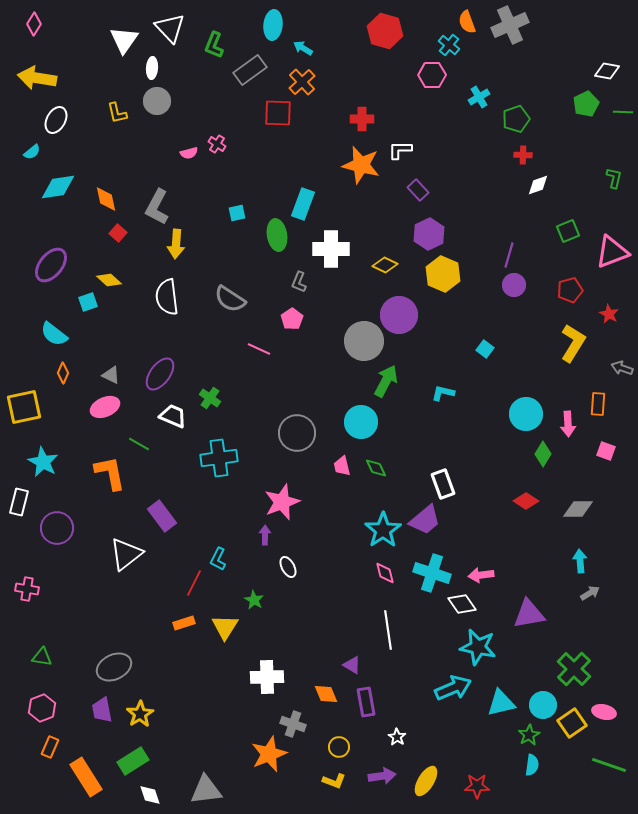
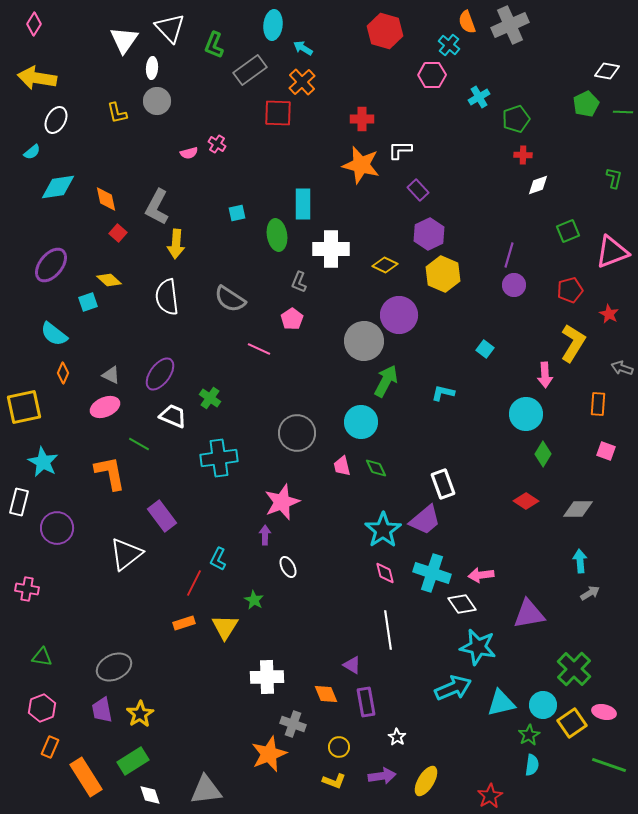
cyan rectangle at (303, 204): rotated 20 degrees counterclockwise
pink arrow at (568, 424): moved 23 px left, 49 px up
red star at (477, 786): moved 13 px right, 10 px down; rotated 30 degrees counterclockwise
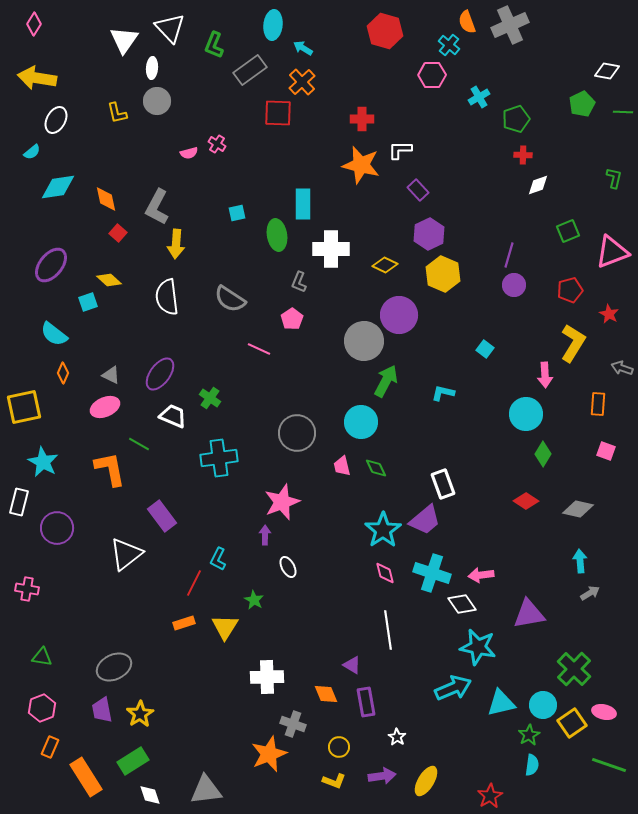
green pentagon at (586, 104): moved 4 px left
orange L-shape at (110, 473): moved 4 px up
gray diamond at (578, 509): rotated 12 degrees clockwise
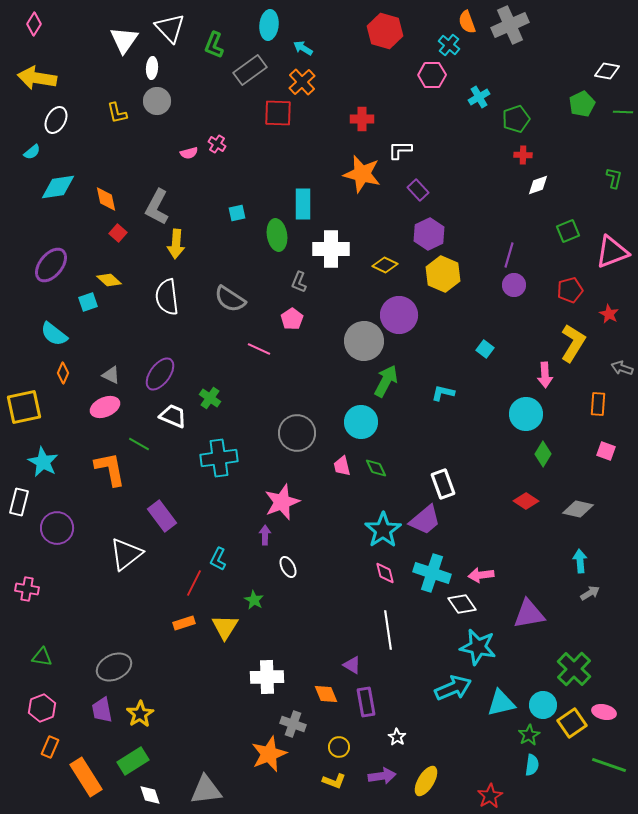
cyan ellipse at (273, 25): moved 4 px left
orange star at (361, 165): moved 1 px right, 9 px down
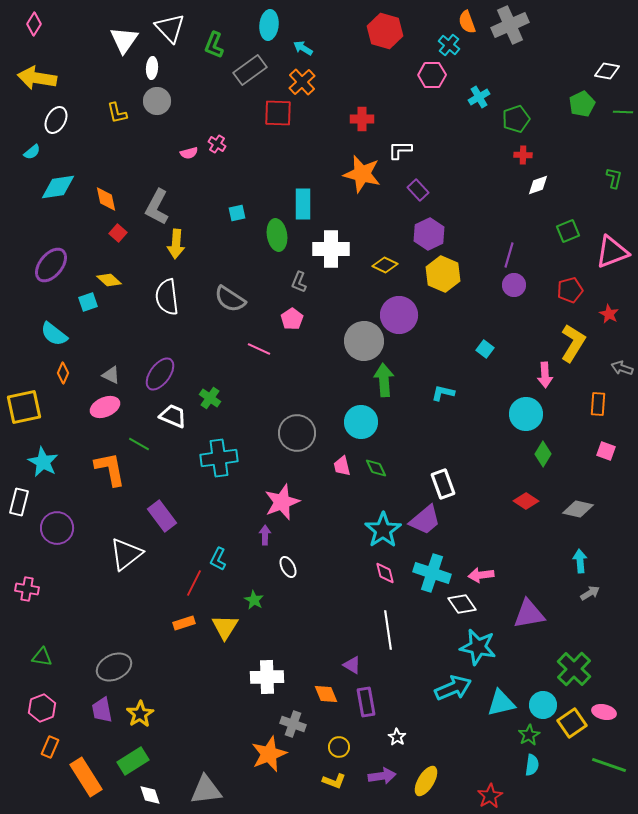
green arrow at (386, 381): moved 2 px left, 1 px up; rotated 32 degrees counterclockwise
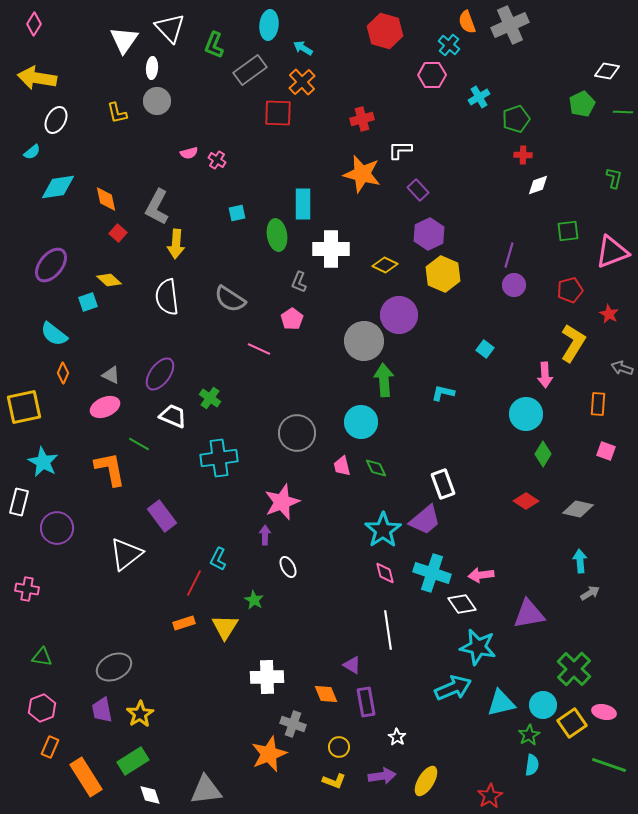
red cross at (362, 119): rotated 15 degrees counterclockwise
pink cross at (217, 144): moved 16 px down
green square at (568, 231): rotated 15 degrees clockwise
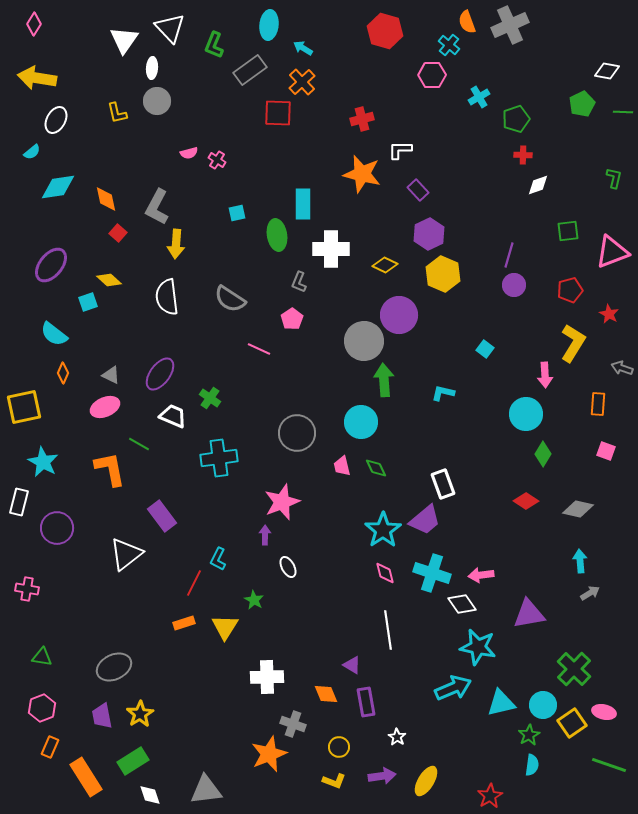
purple trapezoid at (102, 710): moved 6 px down
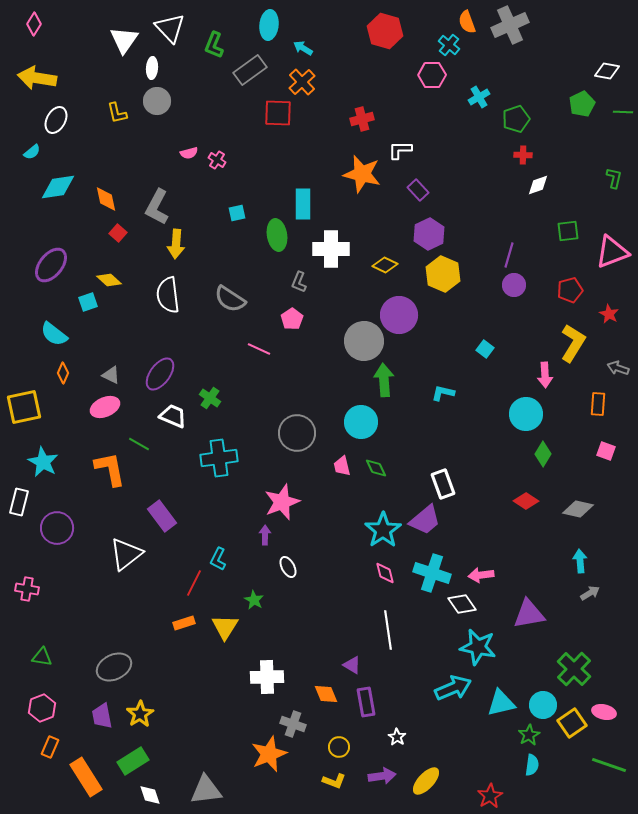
white semicircle at (167, 297): moved 1 px right, 2 px up
gray arrow at (622, 368): moved 4 px left
yellow ellipse at (426, 781): rotated 12 degrees clockwise
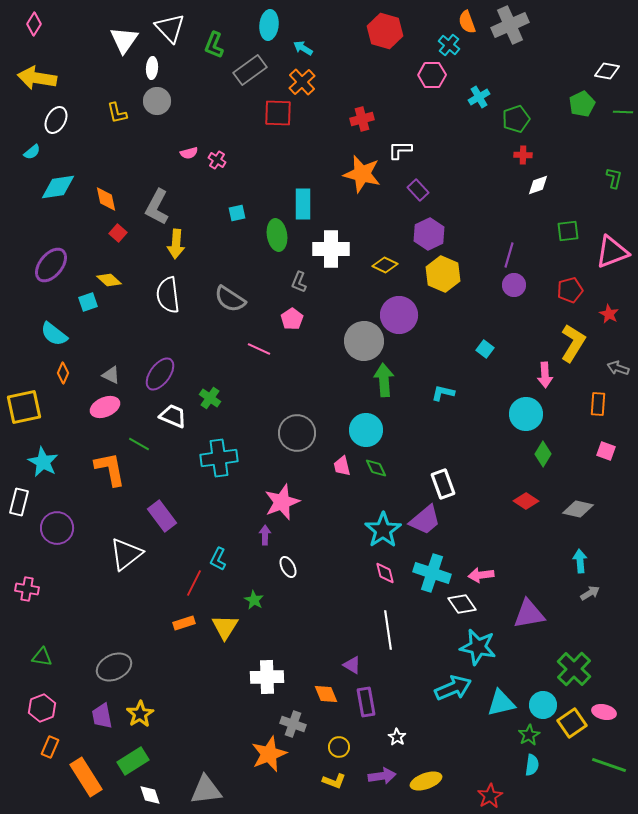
cyan circle at (361, 422): moved 5 px right, 8 px down
yellow ellipse at (426, 781): rotated 28 degrees clockwise
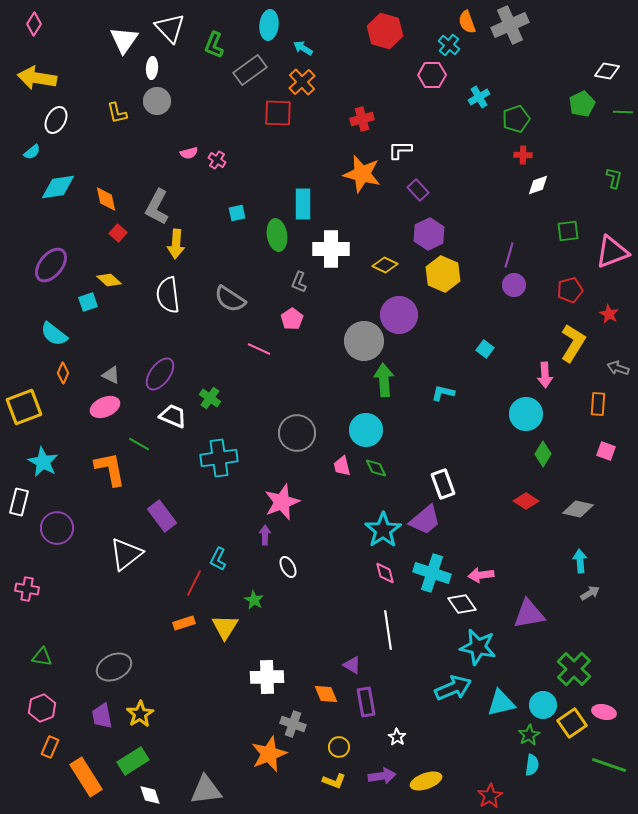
yellow square at (24, 407): rotated 9 degrees counterclockwise
